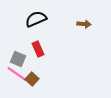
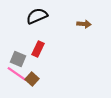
black semicircle: moved 1 px right, 3 px up
red rectangle: rotated 49 degrees clockwise
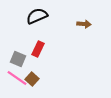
pink line: moved 4 px down
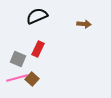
pink line: rotated 50 degrees counterclockwise
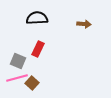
black semicircle: moved 2 px down; rotated 20 degrees clockwise
gray square: moved 2 px down
brown square: moved 4 px down
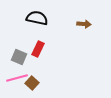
black semicircle: rotated 15 degrees clockwise
gray square: moved 1 px right, 4 px up
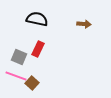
black semicircle: moved 1 px down
pink line: moved 1 px left, 2 px up; rotated 35 degrees clockwise
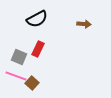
black semicircle: rotated 140 degrees clockwise
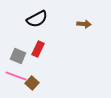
gray square: moved 1 px left, 1 px up
